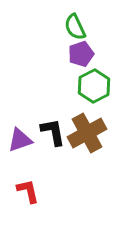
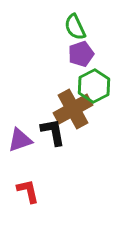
brown cross: moved 14 px left, 24 px up
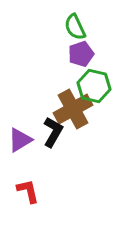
green hexagon: rotated 20 degrees counterclockwise
black L-shape: rotated 40 degrees clockwise
purple triangle: rotated 12 degrees counterclockwise
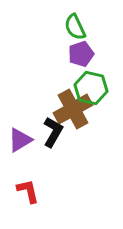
green hexagon: moved 3 px left, 2 px down
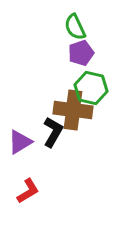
purple pentagon: moved 1 px up
brown cross: moved 1 px down; rotated 36 degrees clockwise
purple triangle: moved 2 px down
red L-shape: rotated 72 degrees clockwise
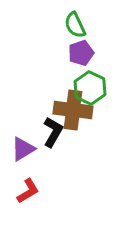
green semicircle: moved 2 px up
green hexagon: moved 1 px left; rotated 12 degrees clockwise
purple triangle: moved 3 px right, 7 px down
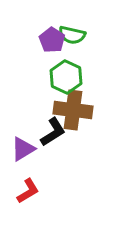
green semicircle: moved 3 px left, 10 px down; rotated 52 degrees counterclockwise
purple pentagon: moved 29 px left, 13 px up; rotated 20 degrees counterclockwise
green hexagon: moved 24 px left, 11 px up
black L-shape: rotated 28 degrees clockwise
